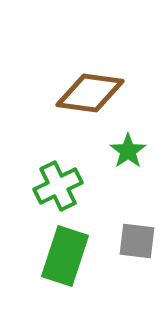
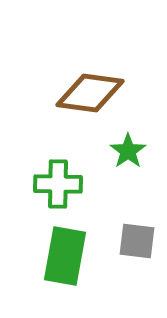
green cross: moved 2 px up; rotated 27 degrees clockwise
green rectangle: rotated 8 degrees counterclockwise
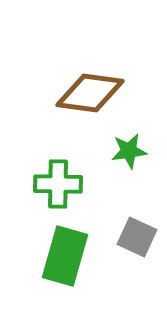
green star: moved 1 px right; rotated 27 degrees clockwise
gray square: moved 4 px up; rotated 18 degrees clockwise
green rectangle: rotated 6 degrees clockwise
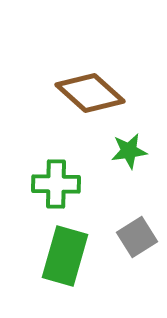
brown diamond: rotated 34 degrees clockwise
green cross: moved 2 px left
gray square: rotated 33 degrees clockwise
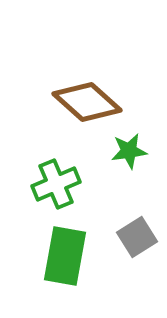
brown diamond: moved 3 px left, 9 px down
green cross: rotated 24 degrees counterclockwise
green rectangle: rotated 6 degrees counterclockwise
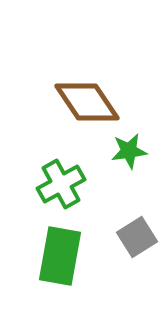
brown diamond: rotated 14 degrees clockwise
green cross: moved 5 px right; rotated 6 degrees counterclockwise
green rectangle: moved 5 px left
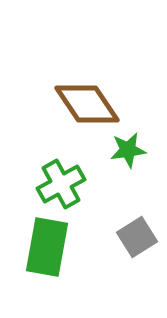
brown diamond: moved 2 px down
green star: moved 1 px left, 1 px up
green rectangle: moved 13 px left, 9 px up
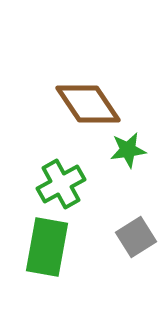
brown diamond: moved 1 px right
gray square: moved 1 px left
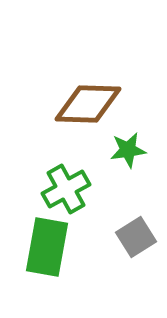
brown diamond: rotated 54 degrees counterclockwise
green cross: moved 5 px right, 5 px down
